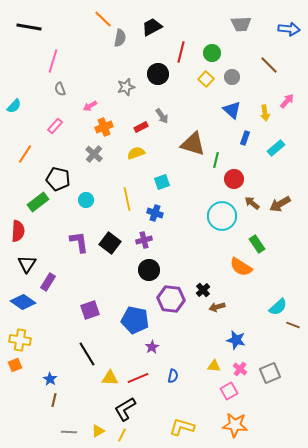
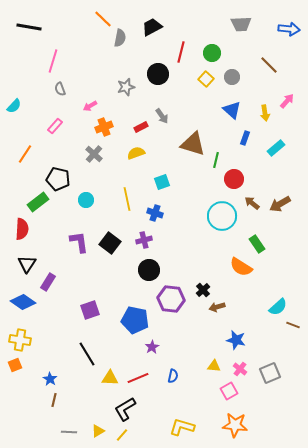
red semicircle at (18, 231): moved 4 px right, 2 px up
yellow line at (122, 435): rotated 16 degrees clockwise
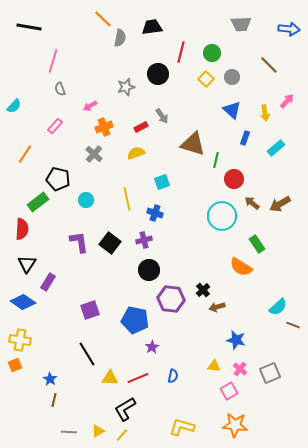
black trapezoid at (152, 27): rotated 20 degrees clockwise
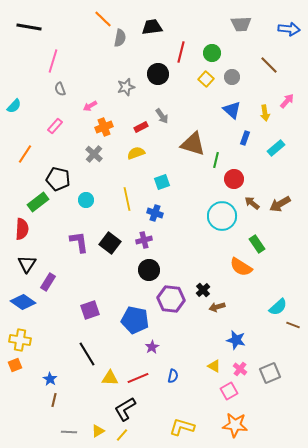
yellow triangle at (214, 366): rotated 24 degrees clockwise
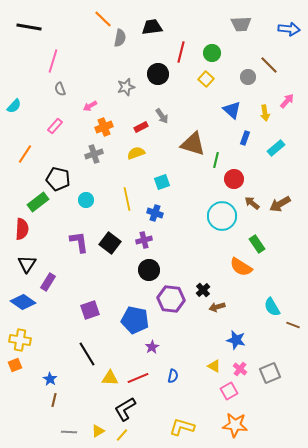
gray circle at (232, 77): moved 16 px right
gray cross at (94, 154): rotated 30 degrees clockwise
cyan semicircle at (278, 307): moved 6 px left; rotated 102 degrees clockwise
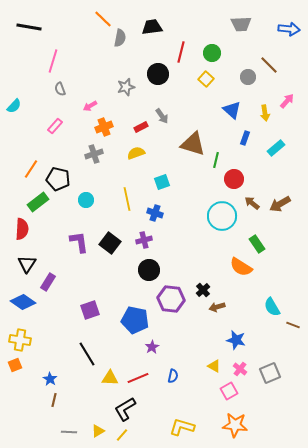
orange line at (25, 154): moved 6 px right, 15 px down
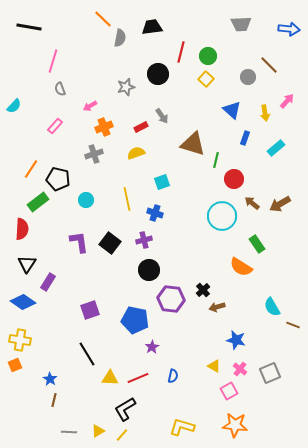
green circle at (212, 53): moved 4 px left, 3 px down
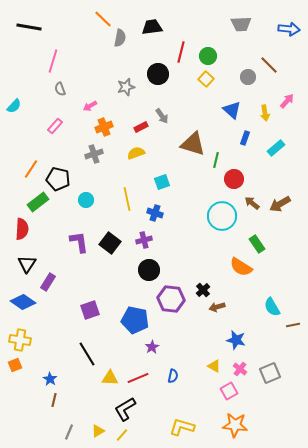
brown line at (293, 325): rotated 32 degrees counterclockwise
gray line at (69, 432): rotated 70 degrees counterclockwise
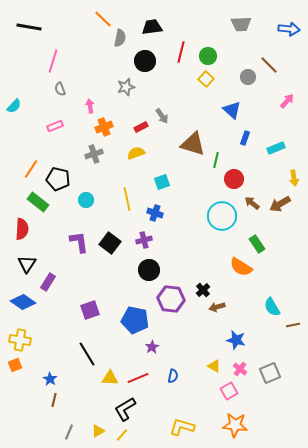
black circle at (158, 74): moved 13 px left, 13 px up
pink arrow at (90, 106): rotated 112 degrees clockwise
yellow arrow at (265, 113): moved 29 px right, 65 px down
pink rectangle at (55, 126): rotated 28 degrees clockwise
cyan rectangle at (276, 148): rotated 18 degrees clockwise
green rectangle at (38, 202): rotated 75 degrees clockwise
